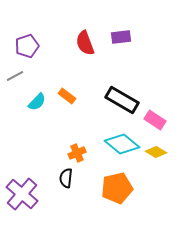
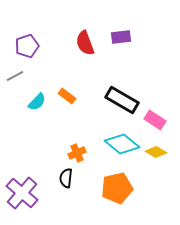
purple cross: moved 1 px up
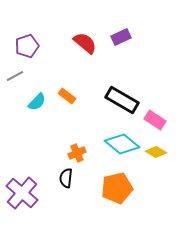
purple rectangle: rotated 18 degrees counterclockwise
red semicircle: rotated 150 degrees clockwise
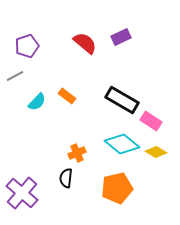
pink rectangle: moved 4 px left, 1 px down
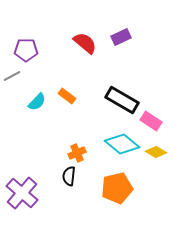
purple pentagon: moved 1 px left, 4 px down; rotated 20 degrees clockwise
gray line: moved 3 px left
black semicircle: moved 3 px right, 2 px up
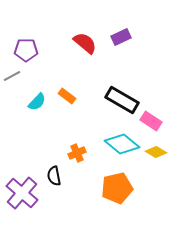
black semicircle: moved 15 px left; rotated 18 degrees counterclockwise
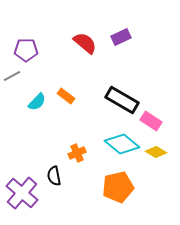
orange rectangle: moved 1 px left
orange pentagon: moved 1 px right, 1 px up
